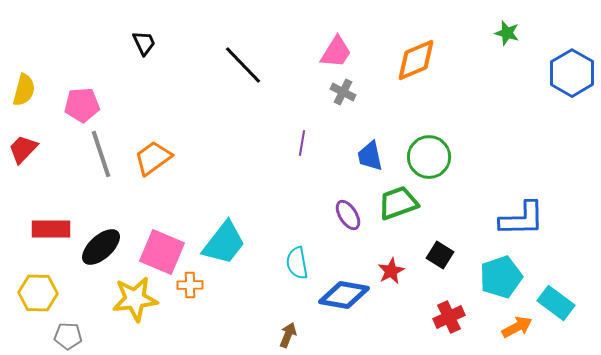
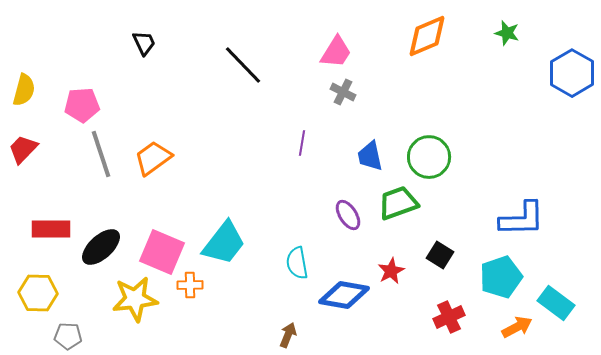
orange diamond: moved 11 px right, 24 px up
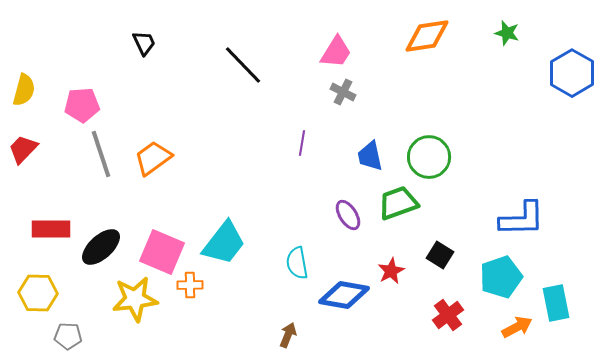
orange diamond: rotated 15 degrees clockwise
cyan rectangle: rotated 42 degrees clockwise
red cross: moved 1 px left, 2 px up; rotated 12 degrees counterclockwise
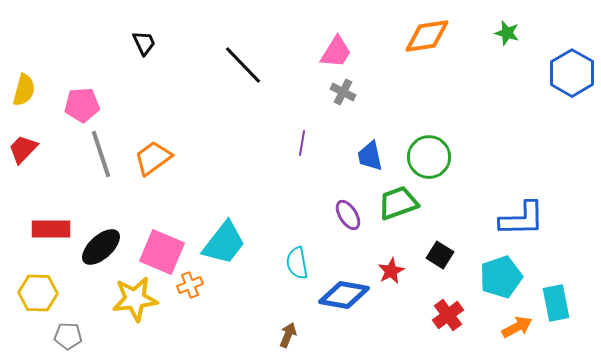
orange cross: rotated 20 degrees counterclockwise
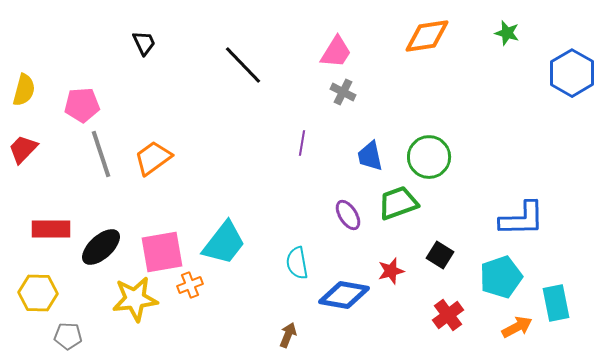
pink square: rotated 33 degrees counterclockwise
red star: rotated 12 degrees clockwise
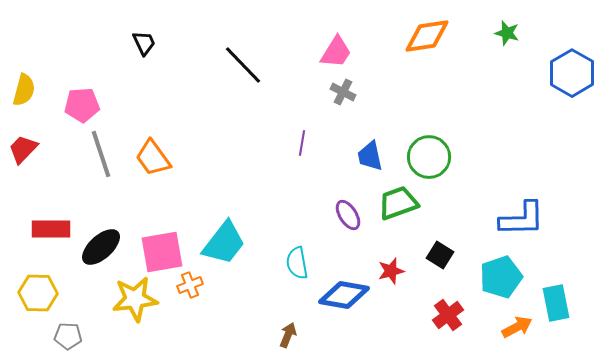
orange trapezoid: rotated 90 degrees counterclockwise
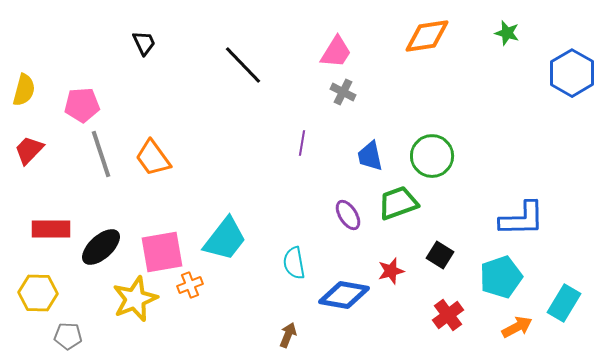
red trapezoid: moved 6 px right, 1 px down
green circle: moved 3 px right, 1 px up
cyan trapezoid: moved 1 px right, 4 px up
cyan semicircle: moved 3 px left
yellow star: rotated 15 degrees counterclockwise
cyan rectangle: moved 8 px right; rotated 42 degrees clockwise
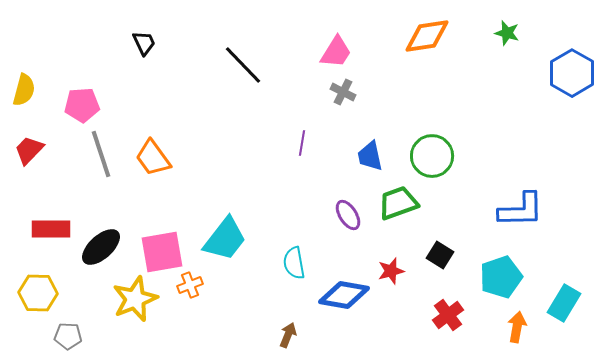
blue L-shape: moved 1 px left, 9 px up
orange arrow: rotated 52 degrees counterclockwise
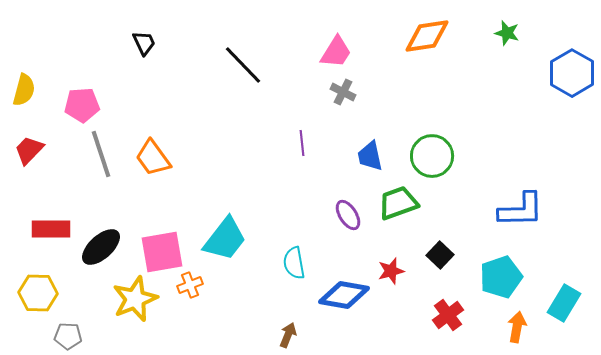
purple line: rotated 15 degrees counterclockwise
black square: rotated 12 degrees clockwise
